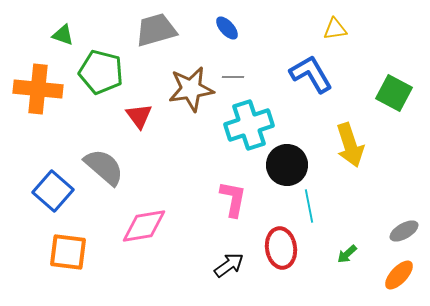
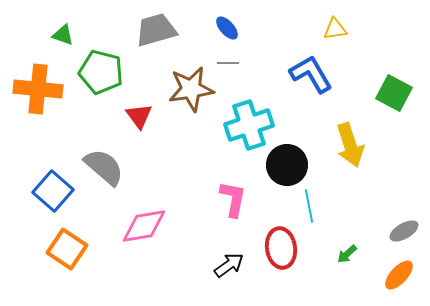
gray line: moved 5 px left, 14 px up
orange square: moved 1 px left, 3 px up; rotated 27 degrees clockwise
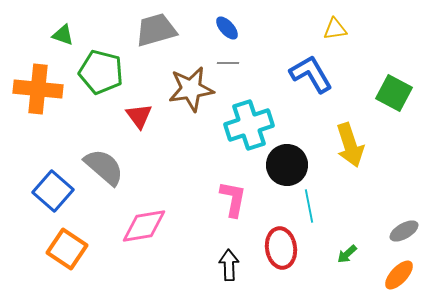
black arrow: rotated 56 degrees counterclockwise
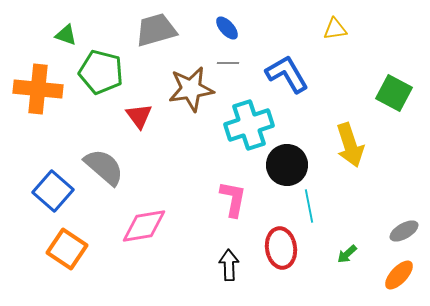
green triangle: moved 3 px right
blue L-shape: moved 24 px left
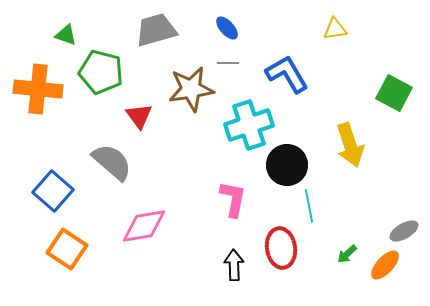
gray semicircle: moved 8 px right, 5 px up
black arrow: moved 5 px right
orange ellipse: moved 14 px left, 10 px up
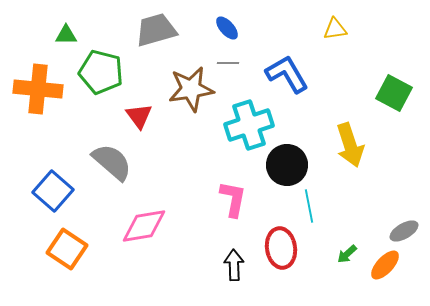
green triangle: rotated 20 degrees counterclockwise
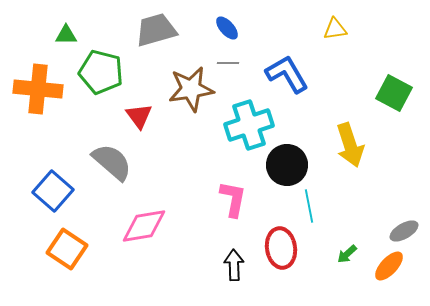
orange ellipse: moved 4 px right, 1 px down
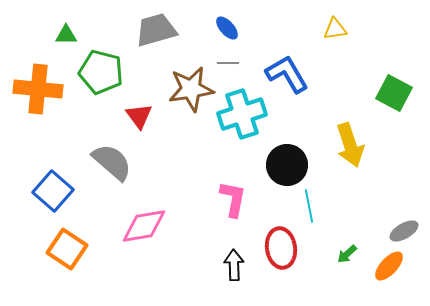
cyan cross: moved 7 px left, 11 px up
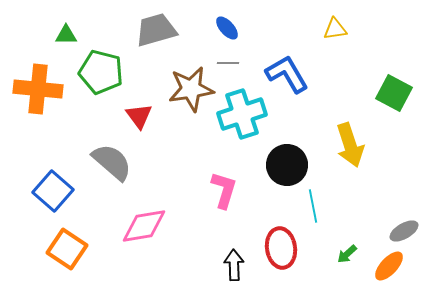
pink L-shape: moved 9 px left, 9 px up; rotated 6 degrees clockwise
cyan line: moved 4 px right
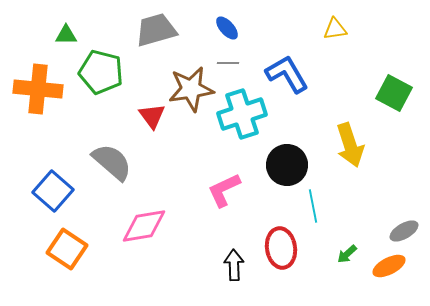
red triangle: moved 13 px right
pink L-shape: rotated 132 degrees counterclockwise
orange ellipse: rotated 20 degrees clockwise
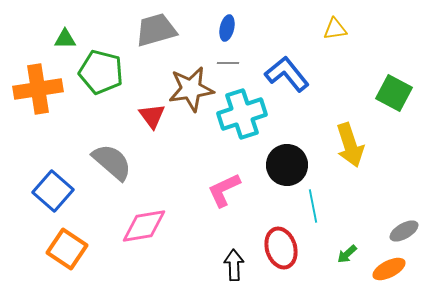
blue ellipse: rotated 55 degrees clockwise
green triangle: moved 1 px left, 4 px down
blue L-shape: rotated 9 degrees counterclockwise
orange cross: rotated 15 degrees counterclockwise
red ellipse: rotated 9 degrees counterclockwise
orange ellipse: moved 3 px down
